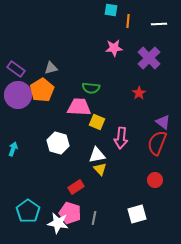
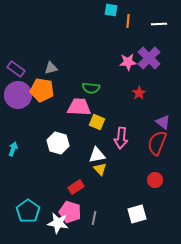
pink star: moved 14 px right, 14 px down
orange pentagon: rotated 30 degrees counterclockwise
pink pentagon: moved 1 px up
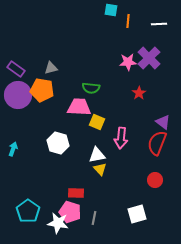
red rectangle: moved 6 px down; rotated 35 degrees clockwise
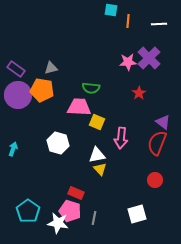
red rectangle: rotated 21 degrees clockwise
pink pentagon: moved 1 px up
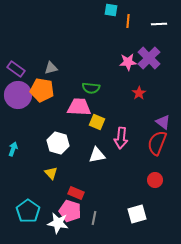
yellow triangle: moved 49 px left, 4 px down
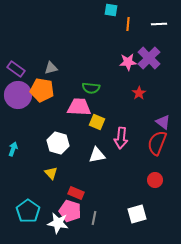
orange line: moved 3 px down
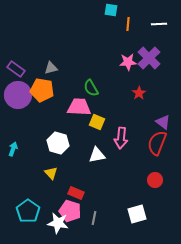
green semicircle: rotated 54 degrees clockwise
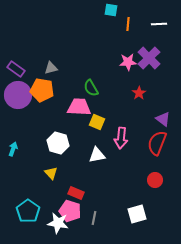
purple triangle: moved 3 px up
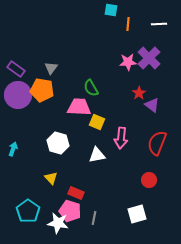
gray triangle: rotated 40 degrees counterclockwise
purple triangle: moved 11 px left, 14 px up
yellow triangle: moved 5 px down
red circle: moved 6 px left
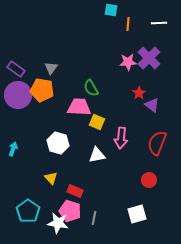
white line: moved 1 px up
red rectangle: moved 1 px left, 2 px up
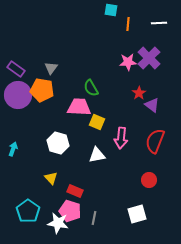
red semicircle: moved 2 px left, 2 px up
